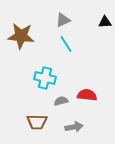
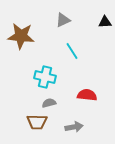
cyan line: moved 6 px right, 7 px down
cyan cross: moved 1 px up
gray semicircle: moved 12 px left, 2 px down
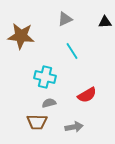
gray triangle: moved 2 px right, 1 px up
red semicircle: rotated 144 degrees clockwise
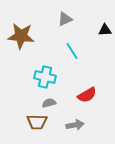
black triangle: moved 8 px down
gray arrow: moved 1 px right, 2 px up
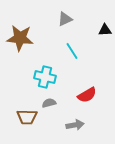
brown star: moved 1 px left, 2 px down
brown trapezoid: moved 10 px left, 5 px up
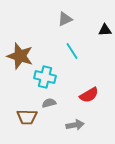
brown star: moved 18 px down; rotated 12 degrees clockwise
red semicircle: moved 2 px right
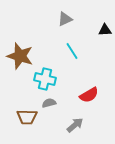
cyan cross: moved 2 px down
gray arrow: rotated 30 degrees counterclockwise
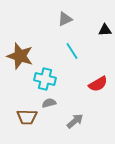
red semicircle: moved 9 px right, 11 px up
gray arrow: moved 4 px up
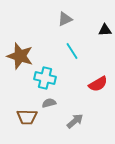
cyan cross: moved 1 px up
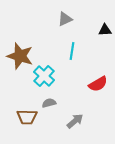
cyan line: rotated 42 degrees clockwise
cyan cross: moved 1 px left, 2 px up; rotated 30 degrees clockwise
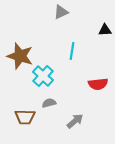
gray triangle: moved 4 px left, 7 px up
cyan cross: moved 1 px left
red semicircle: rotated 24 degrees clockwise
brown trapezoid: moved 2 px left
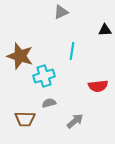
cyan cross: moved 1 px right; rotated 30 degrees clockwise
red semicircle: moved 2 px down
brown trapezoid: moved 2 px down
